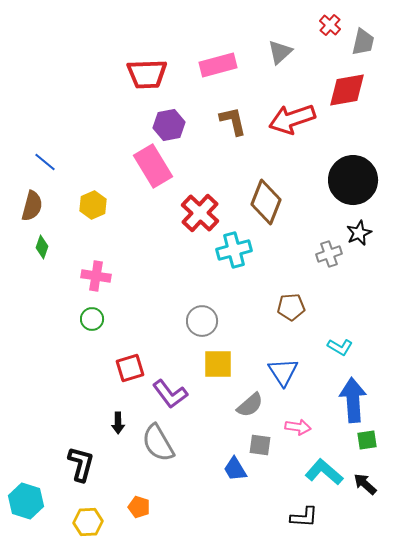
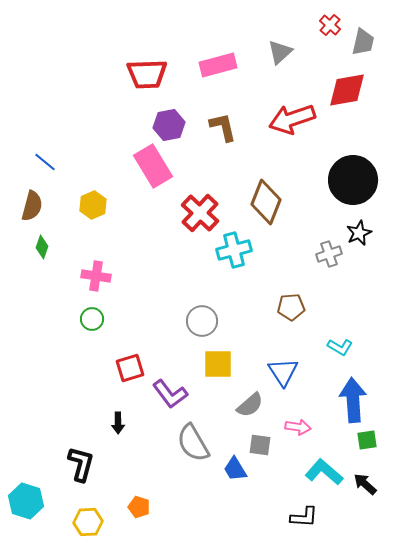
brown L-shape at (233, 121): moved 10 px left, 6 px down
gray semicircle at (158, 443): moved 35 px right
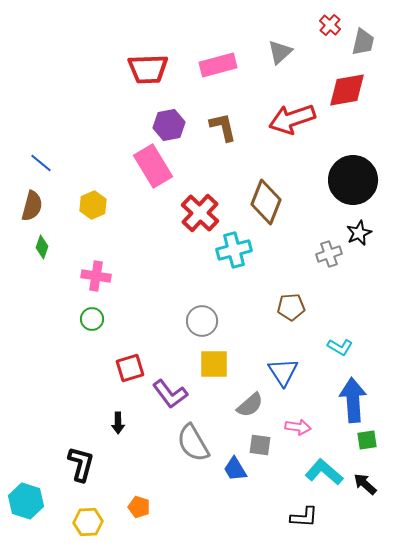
red trapezoid at (147, 74): moved 1 px right, 5 px up
blue line at (45, 162): moved 4 px left, 1 px down
yellow square at (218, 364): moved 4 px left
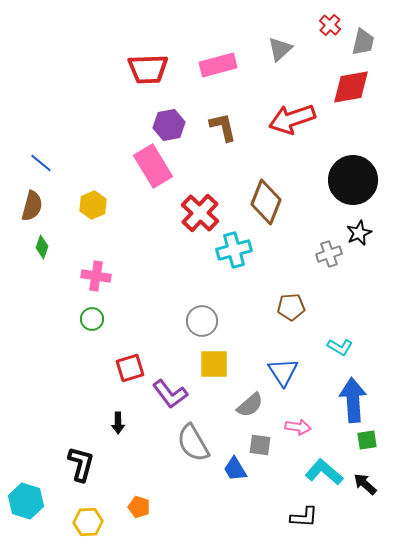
gray triangle at (280, 52): moved 3 px up
red diamond at (347, 90): moved 4 px right, 3 px up
